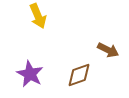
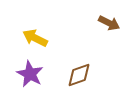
yellow arrow: moved 3 px left, 22 px down; rotated 140 degrees clockwise
brown arrow: moved 1 px right, 27 px up
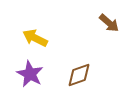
brown arrow: rotated 15 degrees clockwise
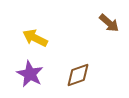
brown diamond: moved 1 px left
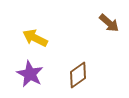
brown diamond: rotated 16 degrees counterclockwise
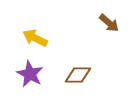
brown diamond: rotated 36 degrees clockwise
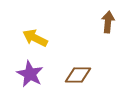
brown arrow: moved 1 px left, 1 px up; rotated 125 degrees counterclockwise
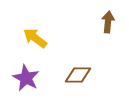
yellow arrow: rotated 10 degrees clockwise
purple star: moved 4 px left, 4 px down
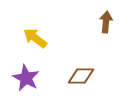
brown arrow: moved 2 px left
brown diamond: moved 3 px right, 1 px down
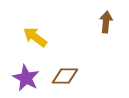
yellow arrow: moved 1 px up
brown diamond: moved 16 px left
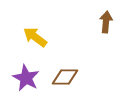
brown diamond: moved 1 px down
